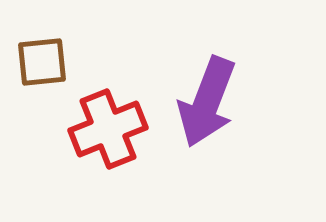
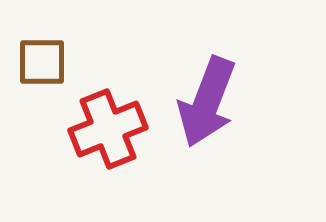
brown square: rotated 6 degrees clockwise
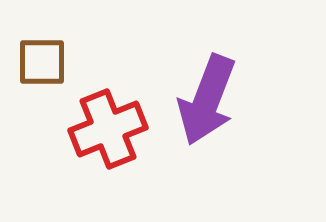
purple arrow: moved 2 px up
